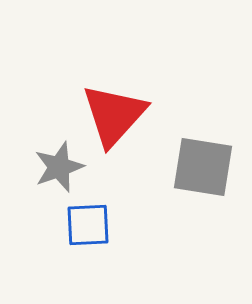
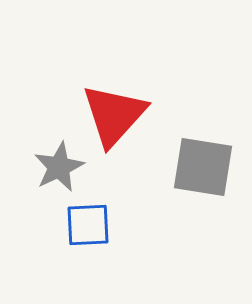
gray star: rotated 6 degrees counterclockwise
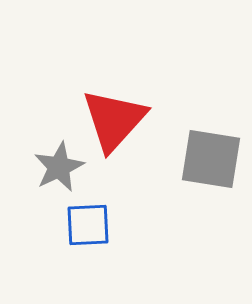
red triangle: moved 5 px down
gray square: moved 8 px right, 8 px up
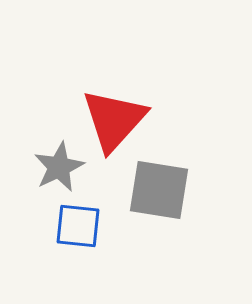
gray square: moved 52 px left, 31 px down
blue square: moved 10 px left, 1 px down; rotated 9 degrees clockwise
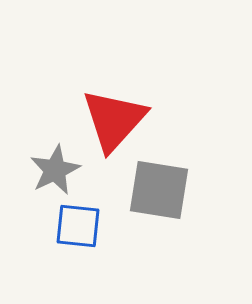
gray star: moved 4 px left, 3 px down
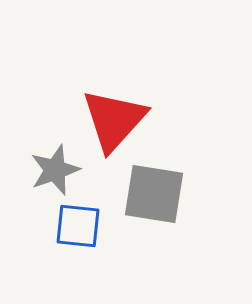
gray star: rotated 6 degrees clockwise
gray square: moved 5 px left, 4 px down
